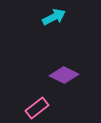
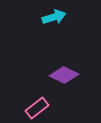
cyan arrow: rotated 10 degrees clockwise
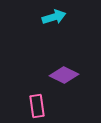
pink rectangle: moved 2 px up; rotated 60 degrees counterclockwise
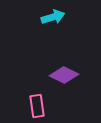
cyan arrow: moved 1 px left
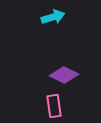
pink rectangle: moved 17 px right
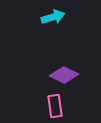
pink rectangle: moved 1 px right
